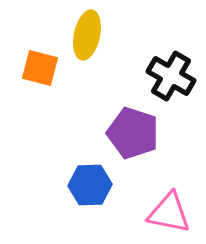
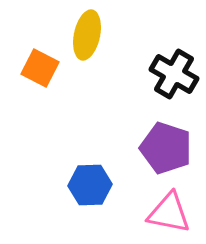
orange square: rotated 12 degrees clockwise
black cross: moved 3 px right, 2 px up
purple pentagon: moved 33 px right, 15 px down
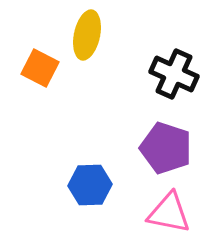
black cross: rotated 6 degrees counterclockwise
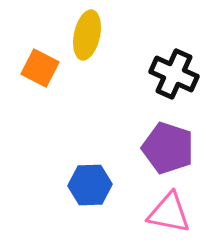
purple pentagon: moved 2 px right
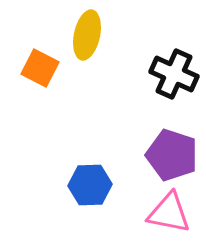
purple pentagon: moved 4 px right, 7 px down
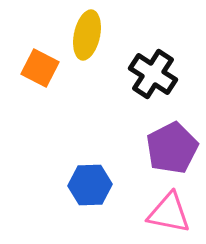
black cross: moved 21 px left; rotated 9 degrees clockwise
purple pentagon: moved 7 px up; rotated 27 degrees clockwise
